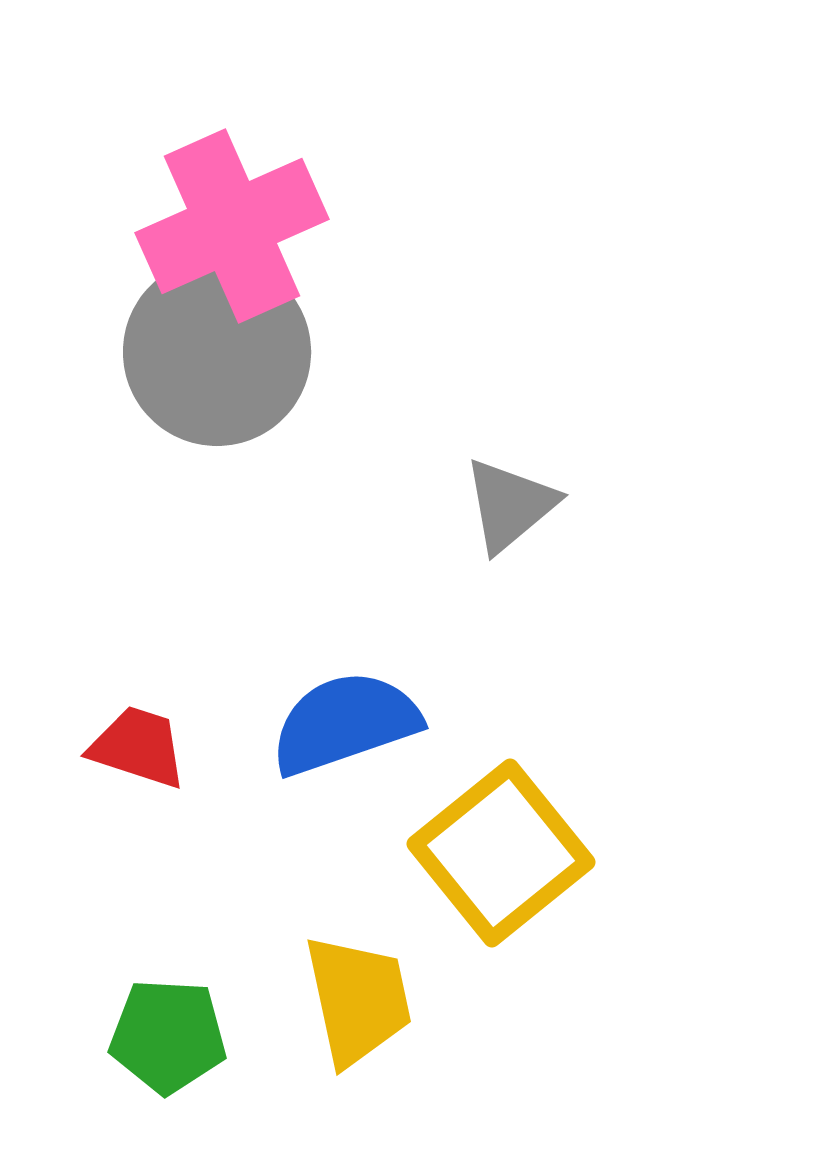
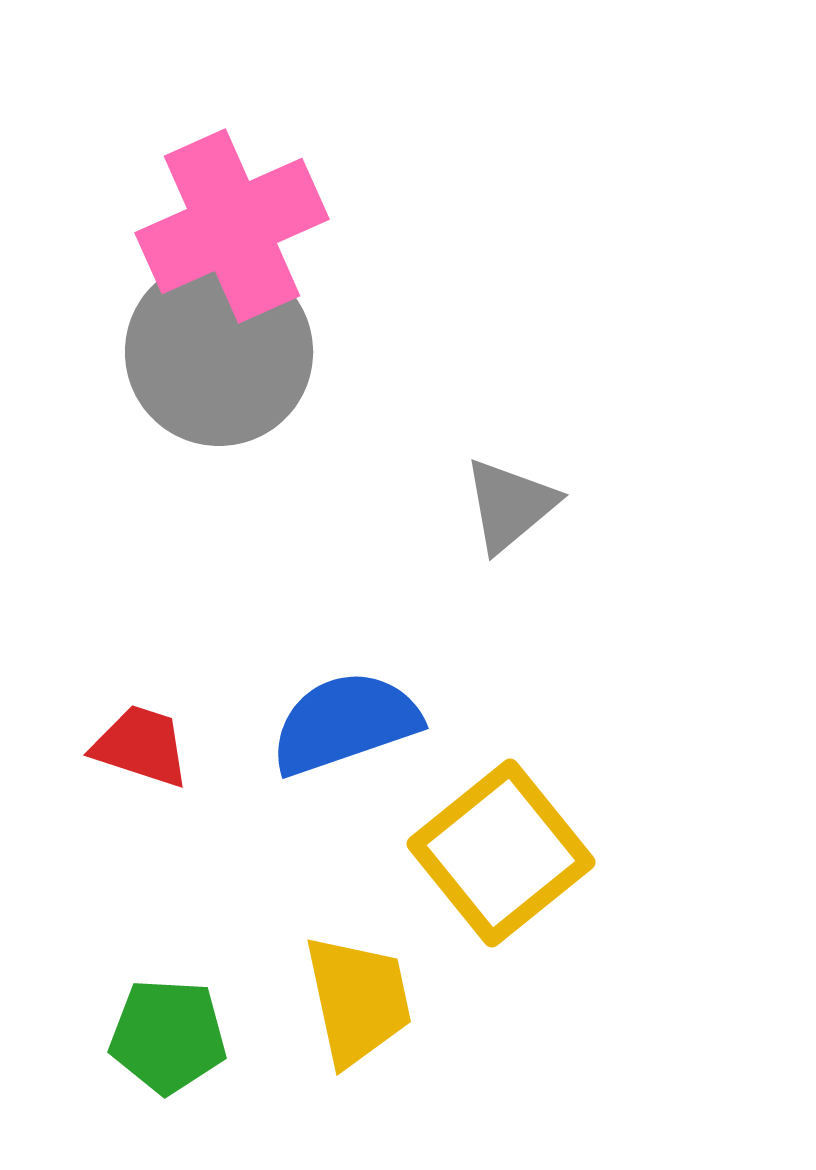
gray circle: moved 2 px right
red trapezoid: moved 3 px right, 1 px up
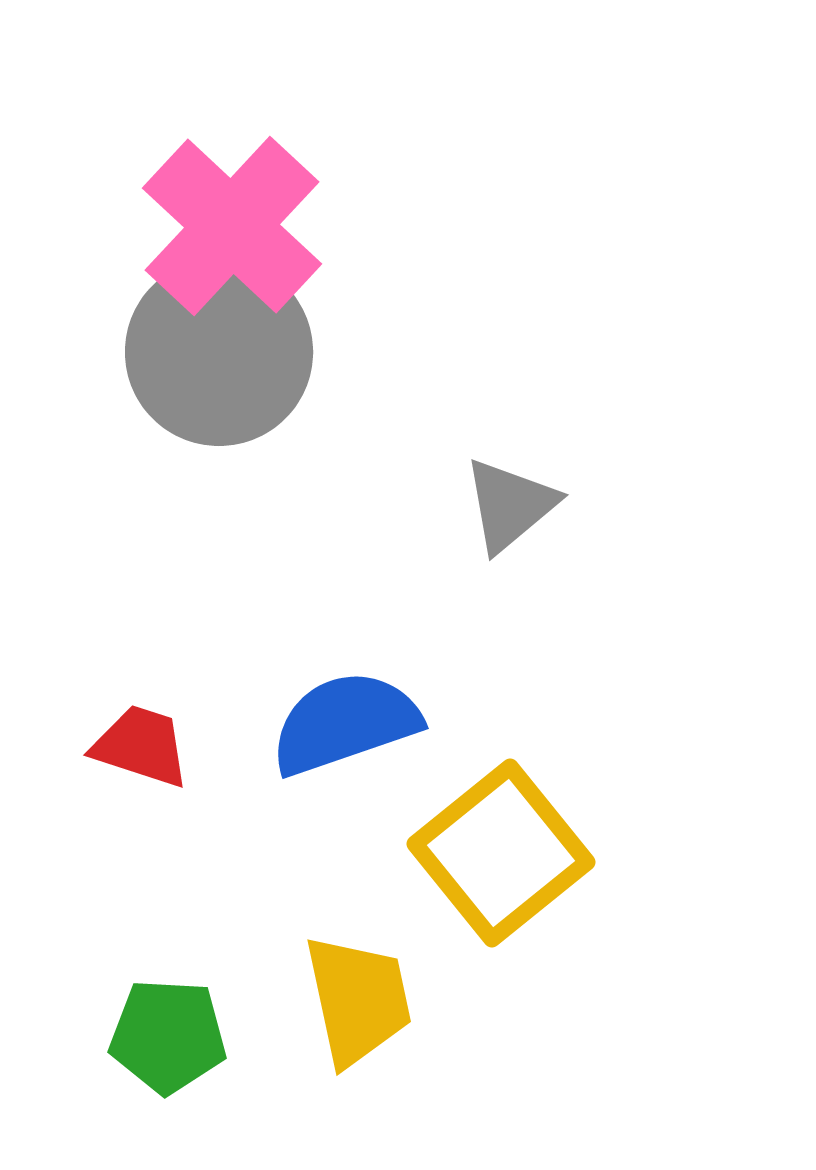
pink cross: rotated 23 degrees counterclockwise
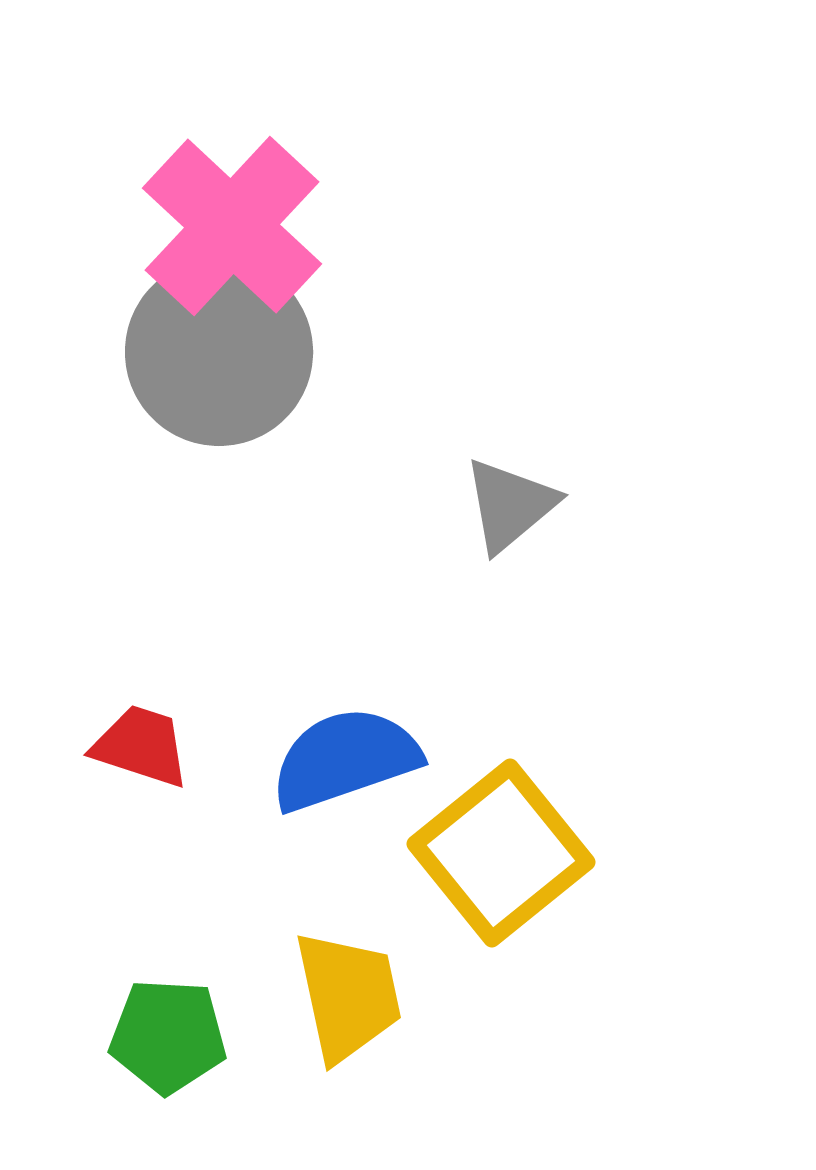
blue semicircle: moved 36 px down
yellow trapezoid: moved 10 px left, 4 px up
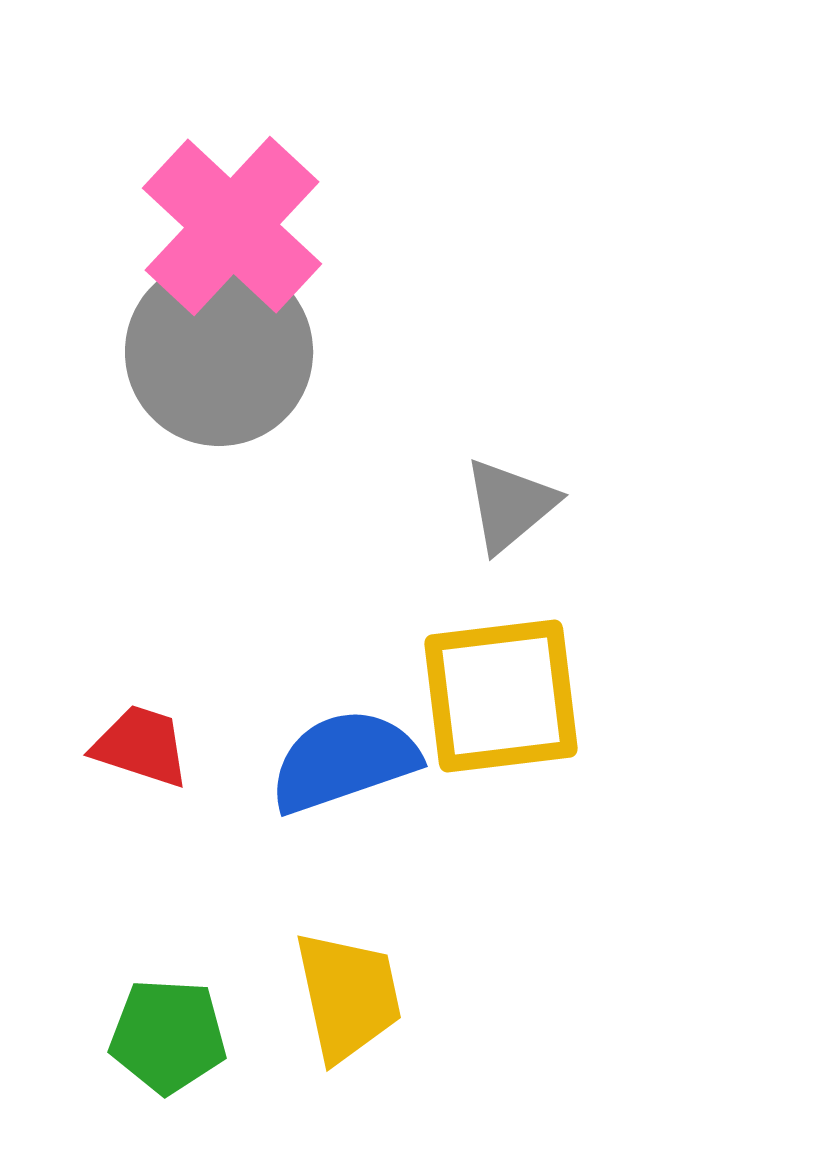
blue semicircle: moved 1 px left, 2 px down
yellow square: moved 157 px up; rotated 32 degrees clockwise
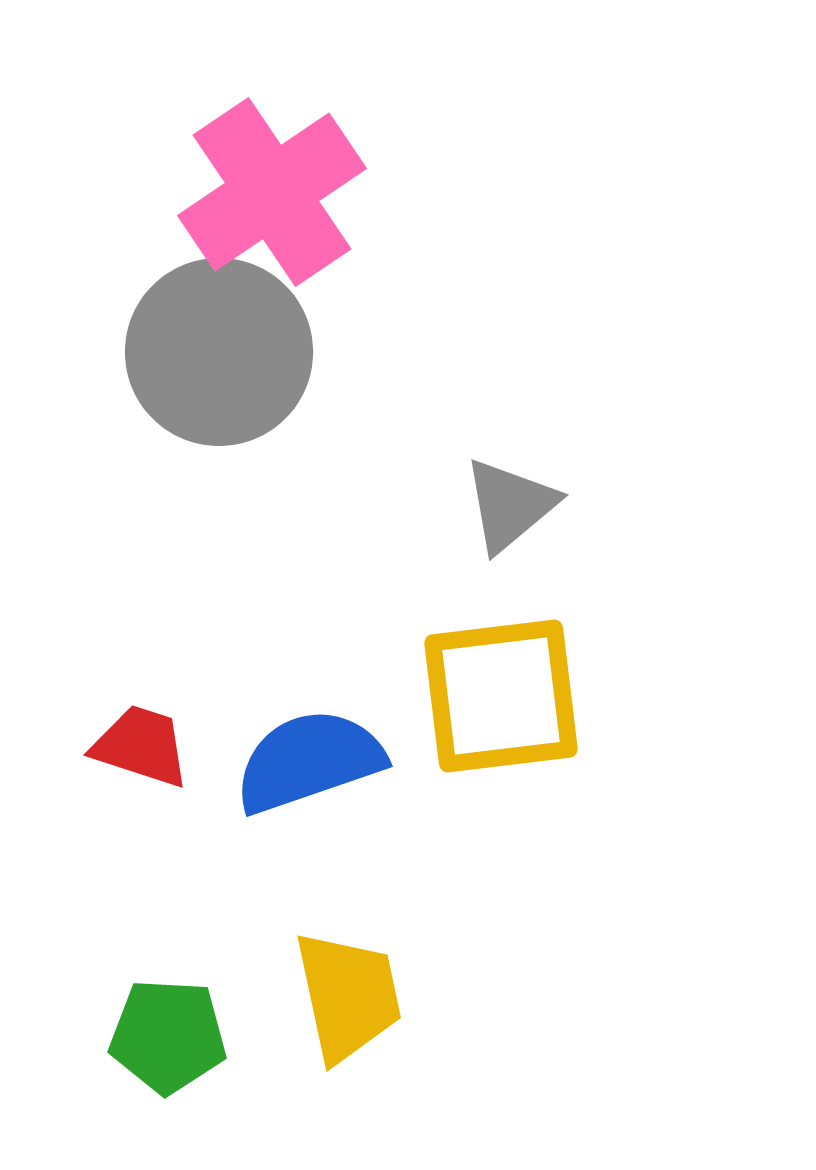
pink cross: moved 40 px right, 34 px up; rotated 13 degrees clockwise
blue semicircle: moved 35 px left
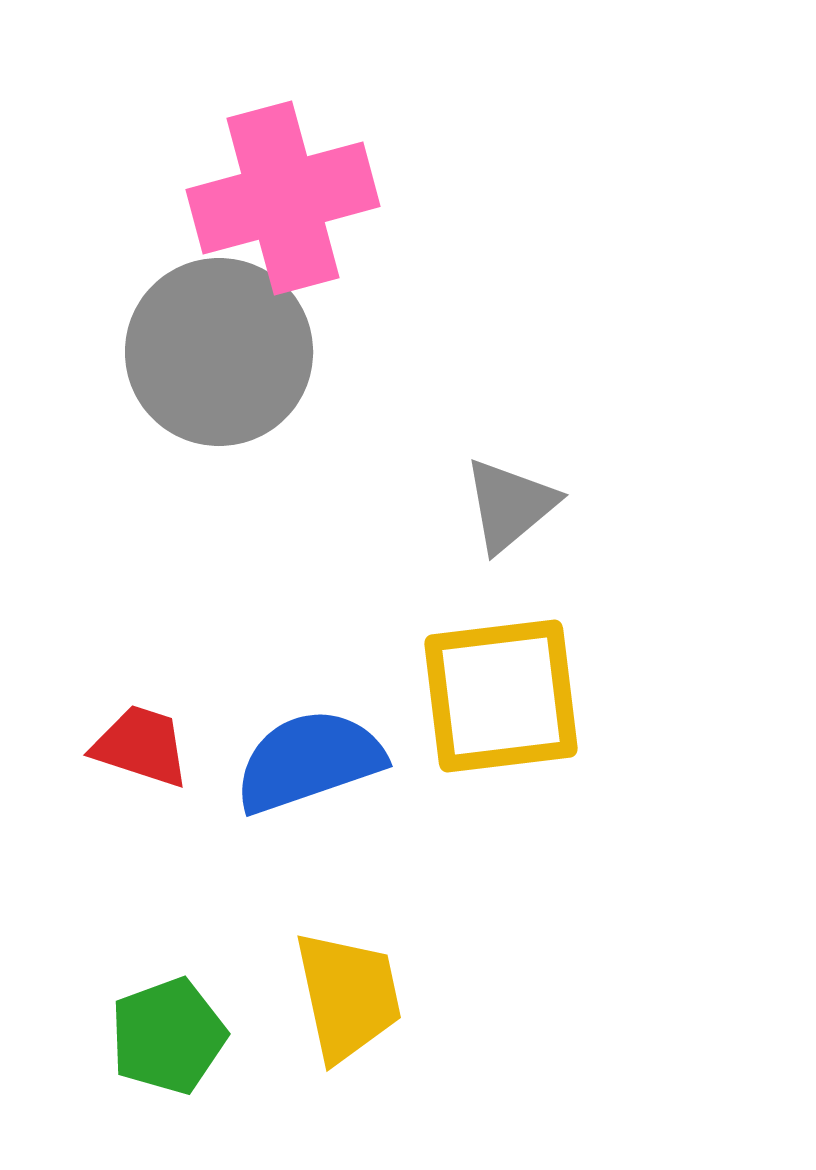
pink cross: moved 11 px right, 6 px down; rotated 19 degrees clockwise
green pentagon: rotated 23 degrees counterclockwise
